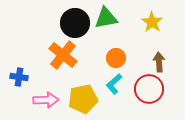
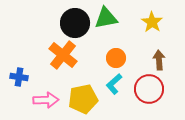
brown arrow: moved 2 px up
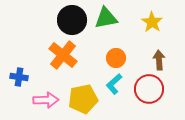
black circle: moved 3 px left, 3 px up
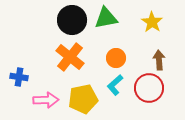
orange cross: moved 7 px right, 2 px down
cyan L-shape: moved 1 px right, 1 px down
red circle: moved 1 px up
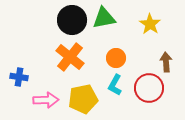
green triangle: moved 2 px left
yellow star: moved 2 px left, 2 px down
brown arrow: moved 7 px right, 2 px down
cyan L-shape: rotated 20 degrees counterclockwise
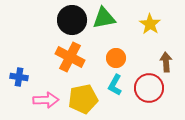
orange cross: rotated 12 degrees counterclockwise
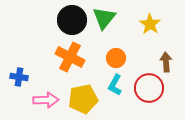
green triangle: rotated 40 degrees counterclockwise
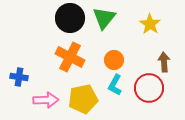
black circle: moved 2 px left, 2 px up
orange circle: moved 2 px left, 2 px down
brown arrow: moved 2 px left
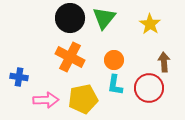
cyan L-shape: rotated 20 degrees counterclockwise
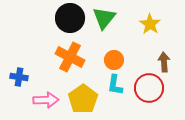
yellow pentagon: rotated 24 degrees counterclockwise
